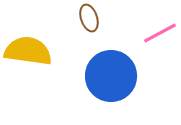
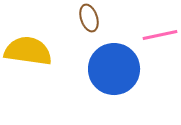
pink line: moved 2 px down; rotated 16 degrees clockwise
blue circle: moved 3 px right, 7 px up
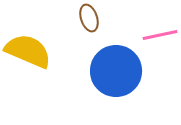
yellow semicircle: rotated 15 degrees clockwise
blue circle: moved 2 px right, 2 px down
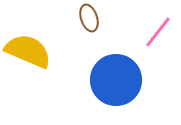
pink line: moved 2 px left, 3 px up; rotated 40 degrees counterclockwise
blue circle: moved 9 px down
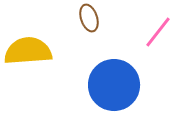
yellow semicircle: rotated 27 degrees counterclockwise
blue circle: moved 2 px left, 5 px down
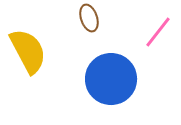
yellow semicircle: rotated 66 degrees clockwise
blue circle: moved 3 px left, 6 px up
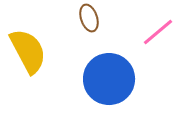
pink line: rotated 12 degrees clockwise
blue circle: moved 2 px left
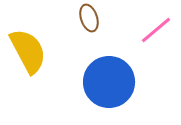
pink line: moved 2 px left, 2 px up
blue circle: moved 3 px down
